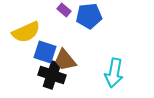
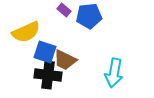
brown trapezoid: rotated 25 degrees counterclockwise
black cross: moved 4 px left; rotated 12 degrees counterclockwise
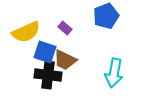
purple rectangle: moved 1 px right, 18 px down
blue pentagon: moved 17 px right; rotated 15 degrees counterclockwise
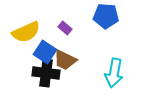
blue pentagon: rotated 25 degrees clockwise
blue square: rotated 15 degrees clockwise
black cross: moved 2 px left, 2 px up
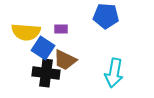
purple rectangle: moved 4 px left, 1 px down; rotated 40 degrees counterclockwise
yellow semicircle: rotated 28 degrees clockwise
blue square: moved 2 px left, 4 px up
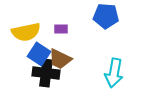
yellow semicircle: rotated 16 degrees counterclockwise
blue square: moved 4 px left, 6 px down
brown trapezoid: moved 5 px left, 1 px up
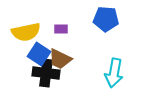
blue pentagon: moved 3 px down
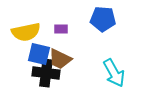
blue pentagon: moved 3 px left
blue square: rotated 20 degrees counterclockwise
cyan arrow: rotated 40 degrees counterclockwise
